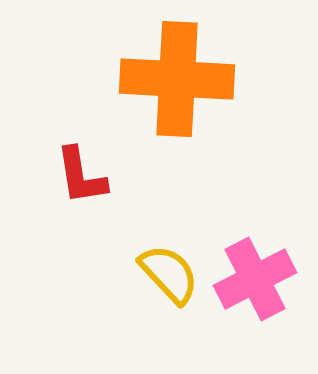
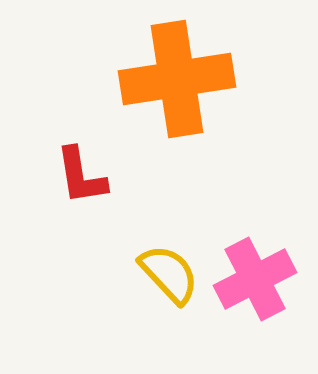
orange cross: rotated 12 degrees counterclockwise
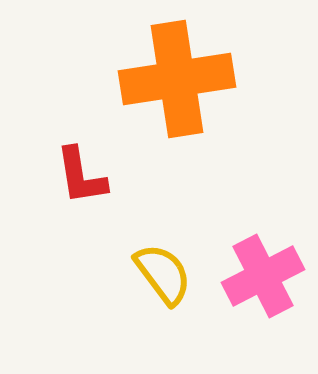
yellow semicircle: moved 6 px left; rotated 6 degrees clockwise
pink cross: moved 8 px right, 3 px up
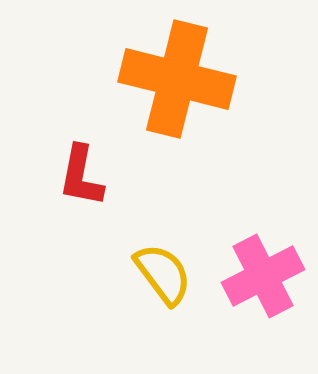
orange cross: rotated 23 degrees clockwise
red L-shape: rotated 20 degrees clockwise
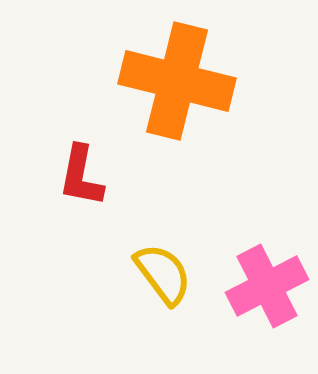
orange cross: moved 2 px down
pink cross: moved 4 px right, 10 px down
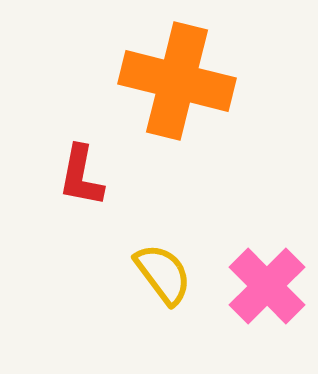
pink cross: rotated 18 degrees counterclockwise
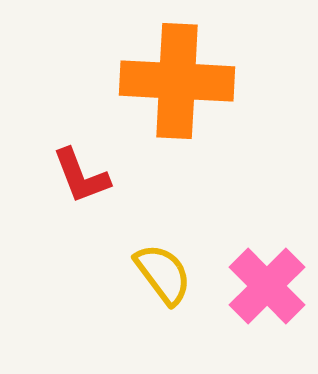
orange cross: rotated 11 degrees counterclockwise
red L-shape: rotated 32 degrees counterclockwise
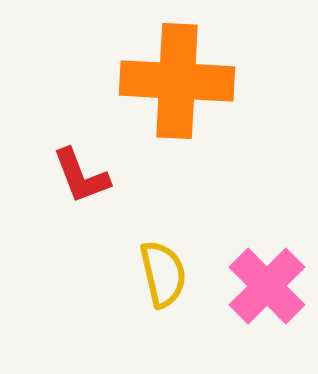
yellow semicircle: rotated 24 degrees clockwise
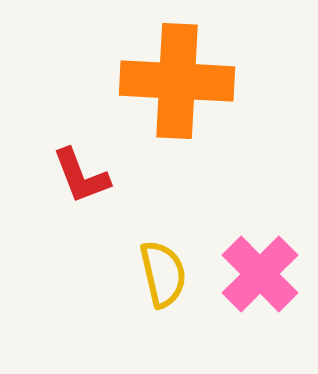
pink cross: moved 7 px left, 12 px up
